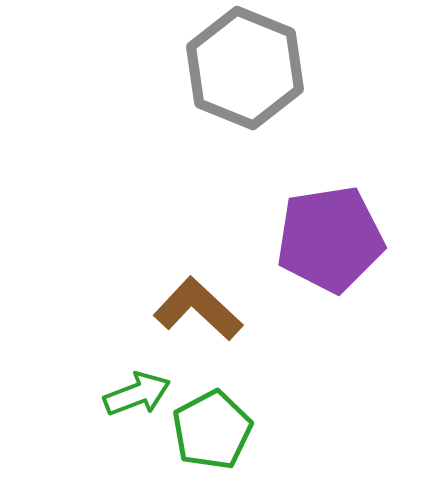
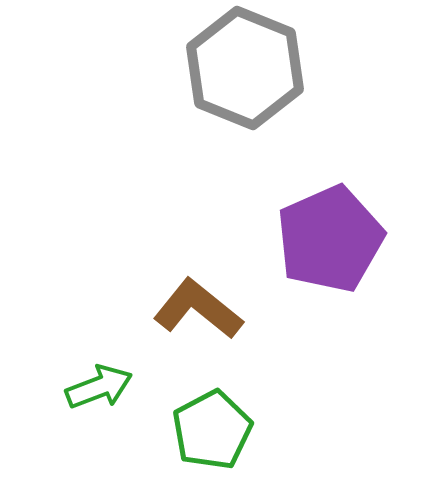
purple pentagon: rotated 15 degrees counterclockwise
brown L-shape: rotated 4 degrees counterclockwise
green arrow: moved 38 px left, 7 px up
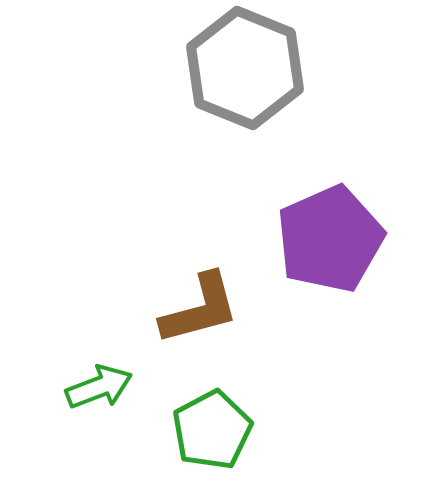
brown L-shape: moved 2 px right; rotated 126 degrees clockwise
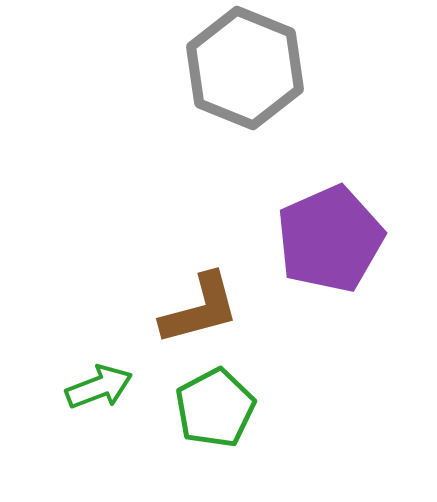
green pentagon: moved 3 px right, 22 px up
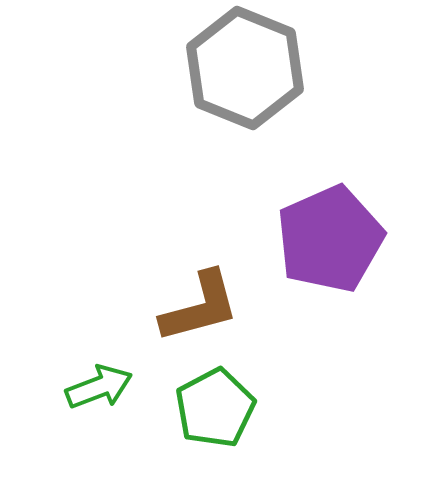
brown L-shape: moved 2 px up
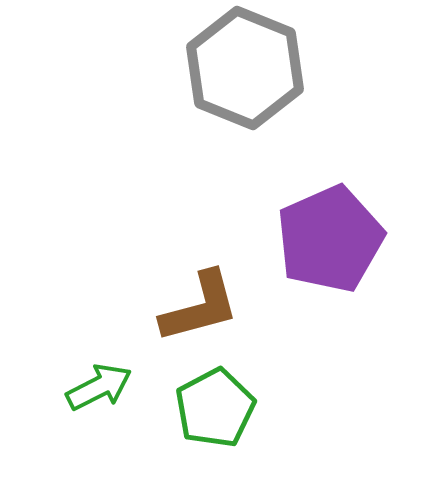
green arrow: rotated 6 degrees counterclockwise
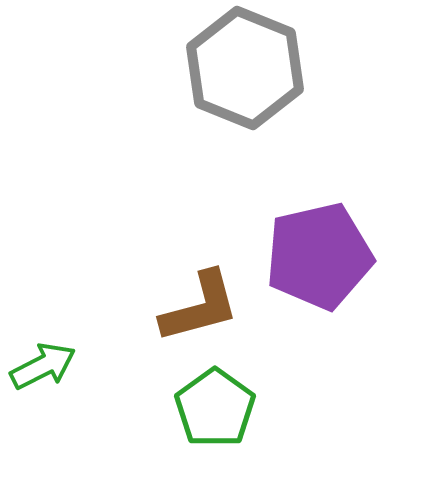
purple pentagon: moved 11 px left, 17 px down; rotated 11 degrees clockwise
green arrow: moved 56 px left, 21 px up
green pentagon: rotated 8 degrees counterclockwise
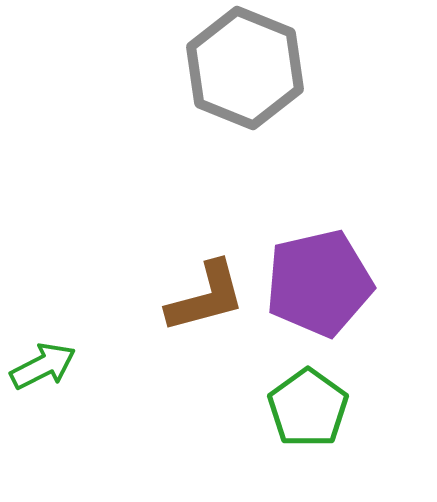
purple pentagon: moved 27 px down
brown L-shape: moved 6 px right, 10 px up
green pentagon: moved 93 px right
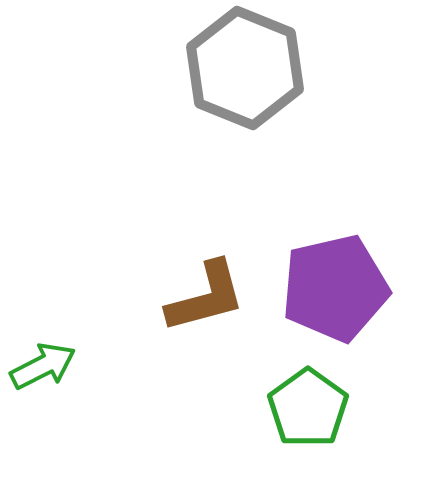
purple pentagon: moved 16 px right, 5 px down
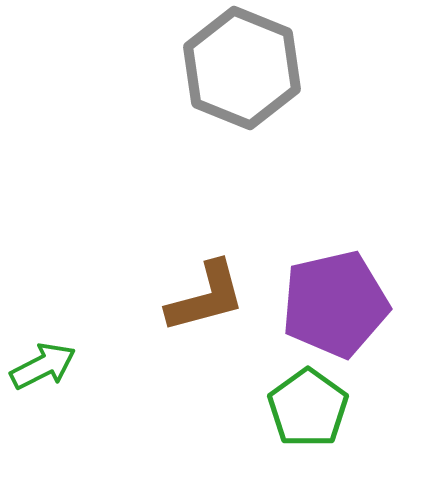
gray hexagon: moved 3 px left
purple pentagon: moved 16 px down
